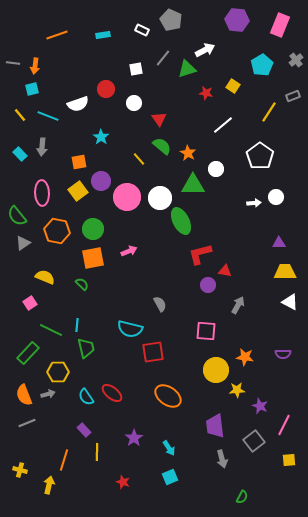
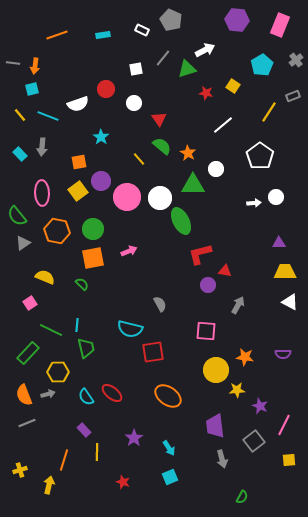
yellow cross at (20, 470): rotated 32 degrees counterclockwise
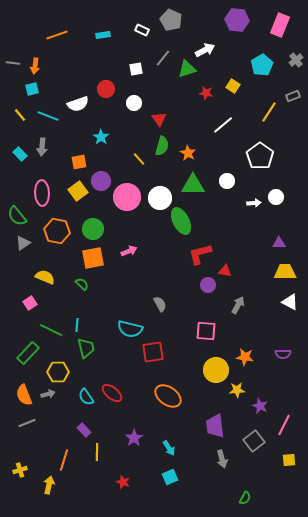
green semicircle at (162, 146): rotated 66 degrees clockwise
white circle at (216, 169): moved 11 px right, 12 px down
green semicircle at (242, 497): moved 3 px right, 1 px down
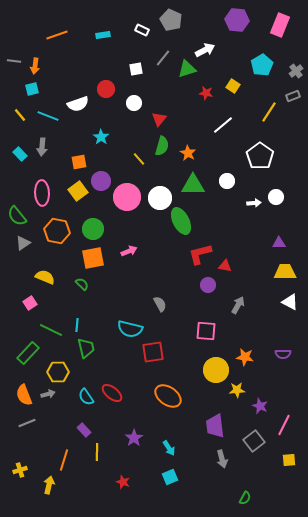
gray cross at (296, 60): moved 11 px down
gray line at (13, 63): moved 1 px right, 2 px up
red triangle at (159, 119): rotated 14 degrees clockwise
red triangle at (225, 271): moved 5 px up
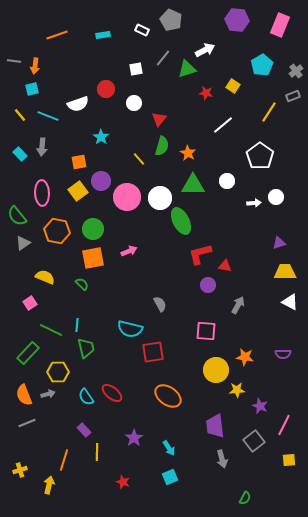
purple triangle at (279, 243): rotated 16 degrees counterclockwise
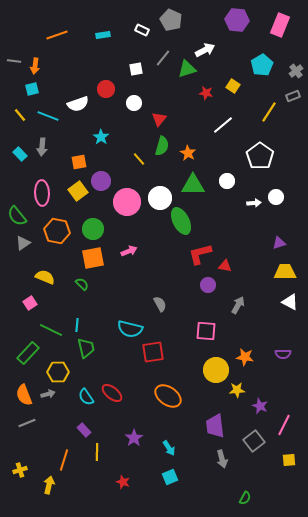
pink circle at (127, 197): moved 5 px down
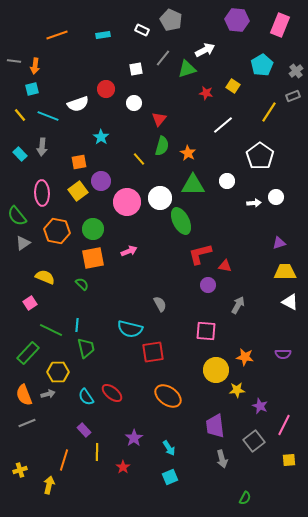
red star at (123, 482): moved 15 px up; rotated 16 degrees clockwise
